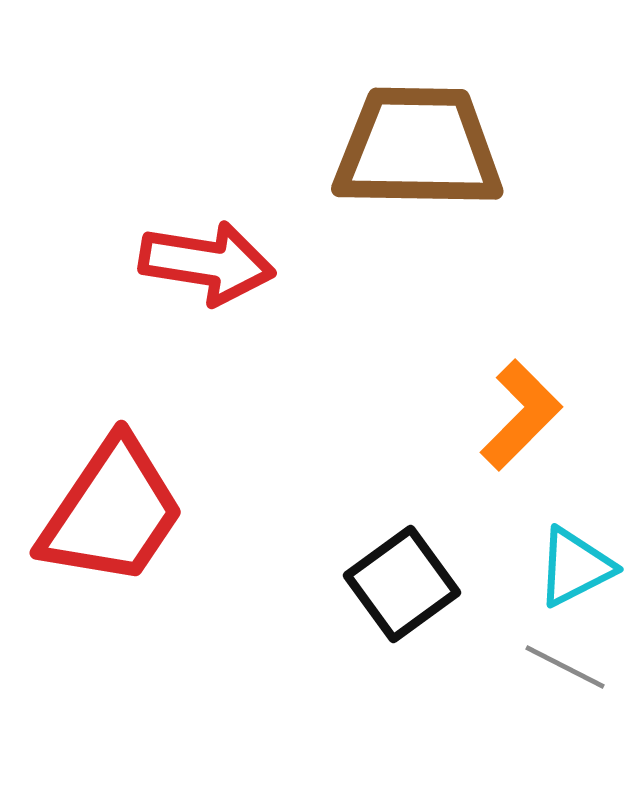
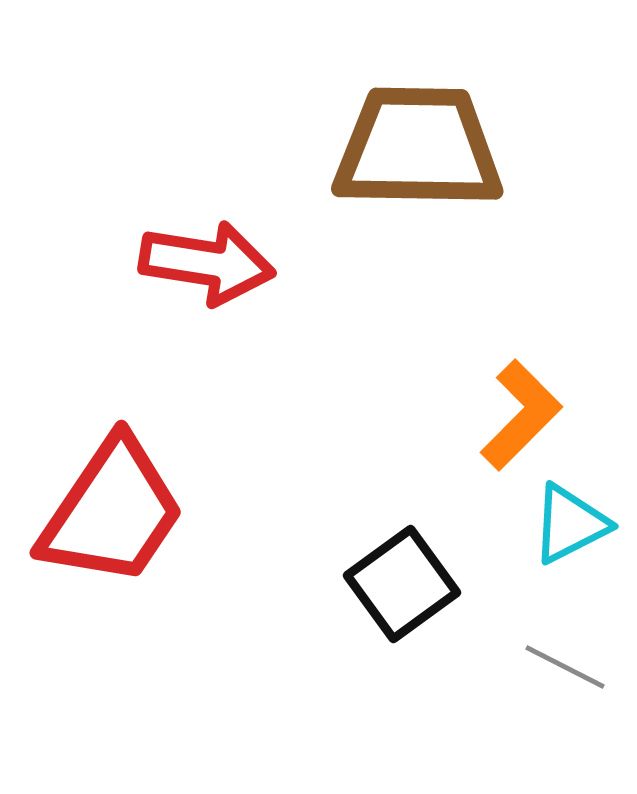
cyan triangle: moved 5 px left, 43 px up
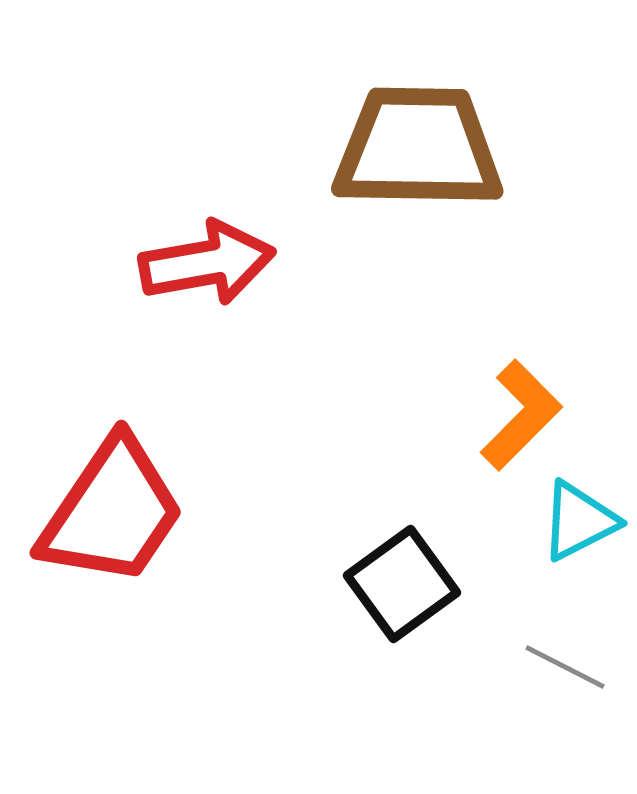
red arrow: rotated 19 degrees counterclockwise
cyan triangle: moved 9 px right, 3 px up
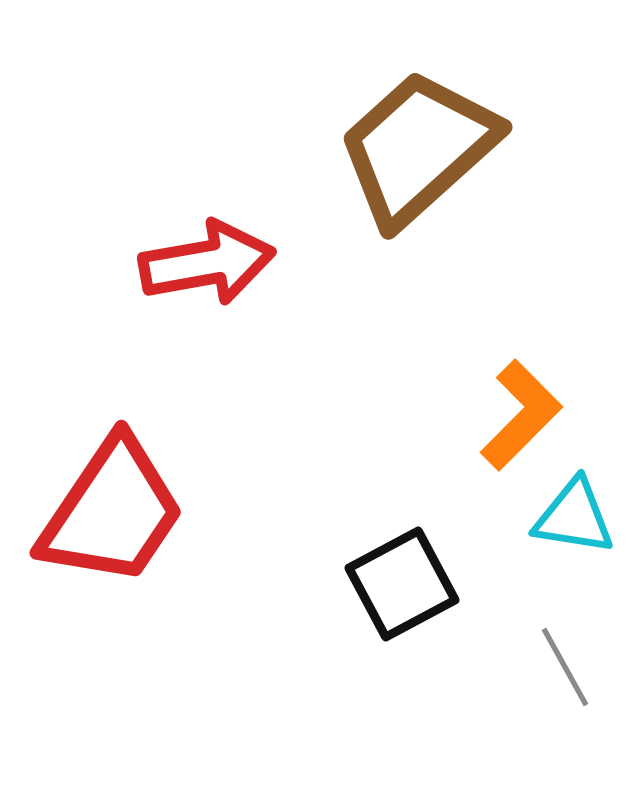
brown trapezoid: rotated 43 degrees counterclockwise
cyan triangle: moved 5 px left, 4 px up; rotated 36 degrees clockwise
black square: rotated 8 degrees clockwise
gray line: rotated 34 degrees clockwise
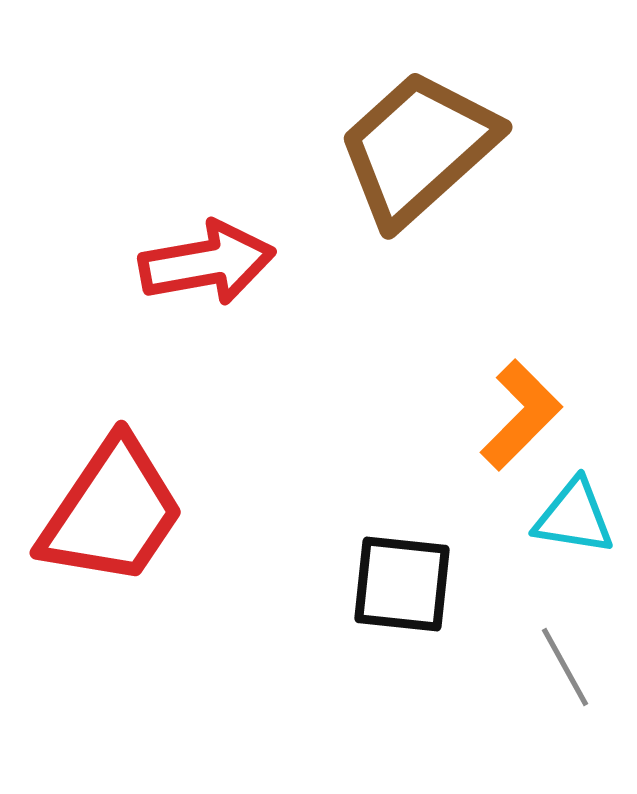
black square: rotated 34 degrees clockwise
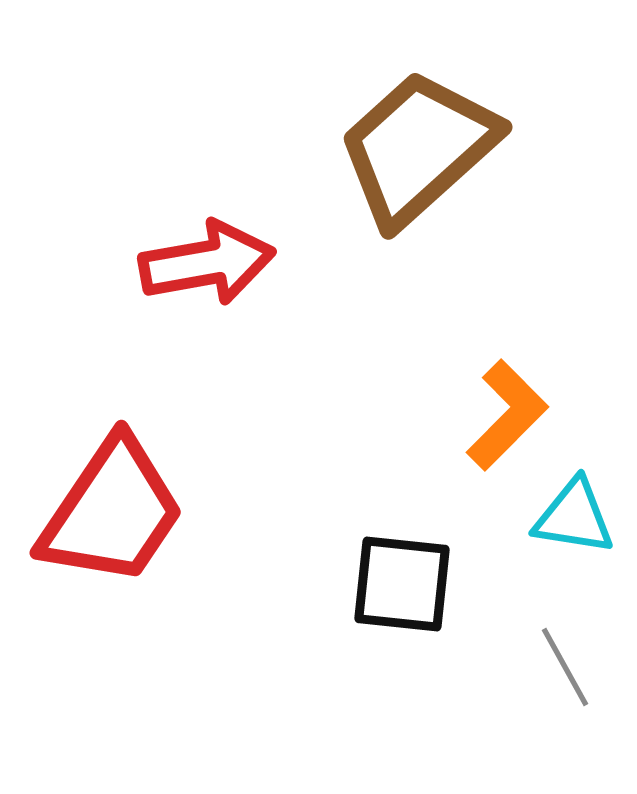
orange L-shape: moved 14 px left
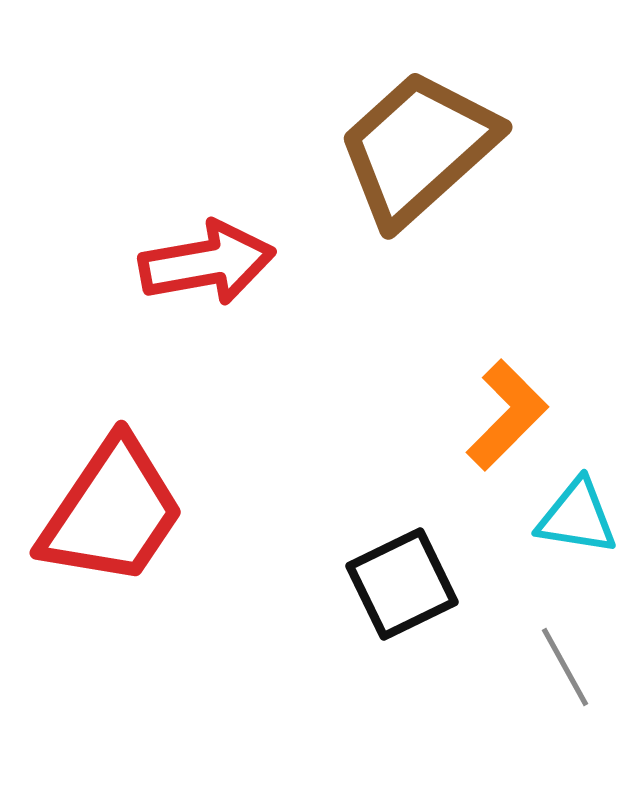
cyan triangle: moved 3 px right
black square: rotated 32 degrees counterclockwise
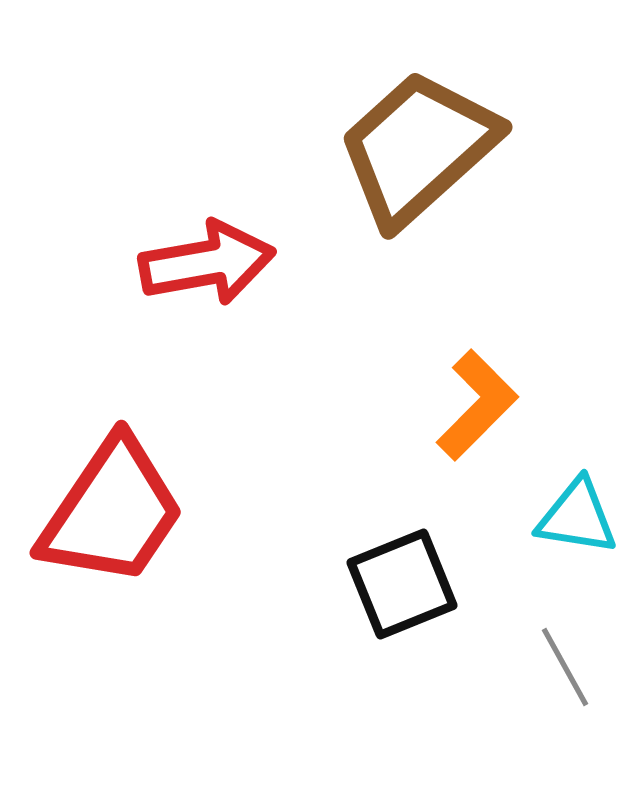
orange L-shape: moved 30 px left, 10 px up
black square: rotated 4 degrees clockwise
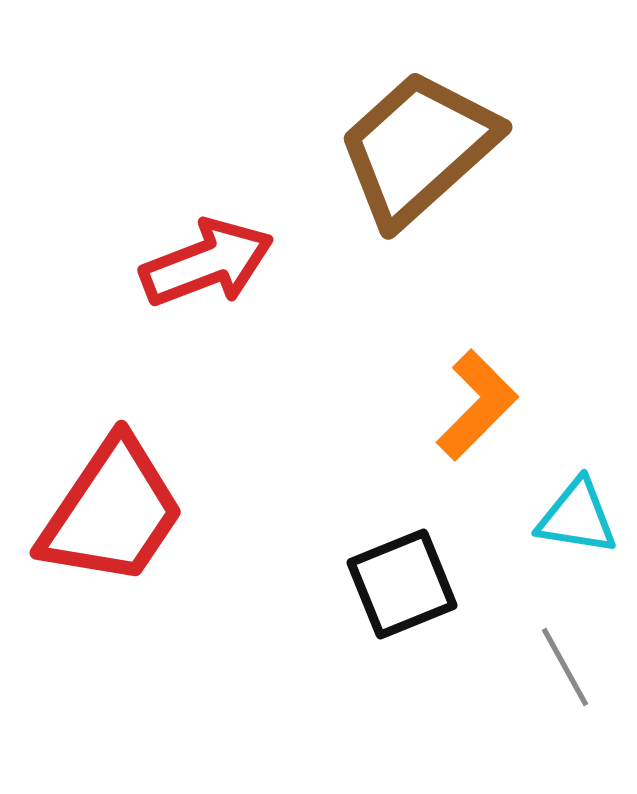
red arrow: rotated 11 degrees counterclockwise
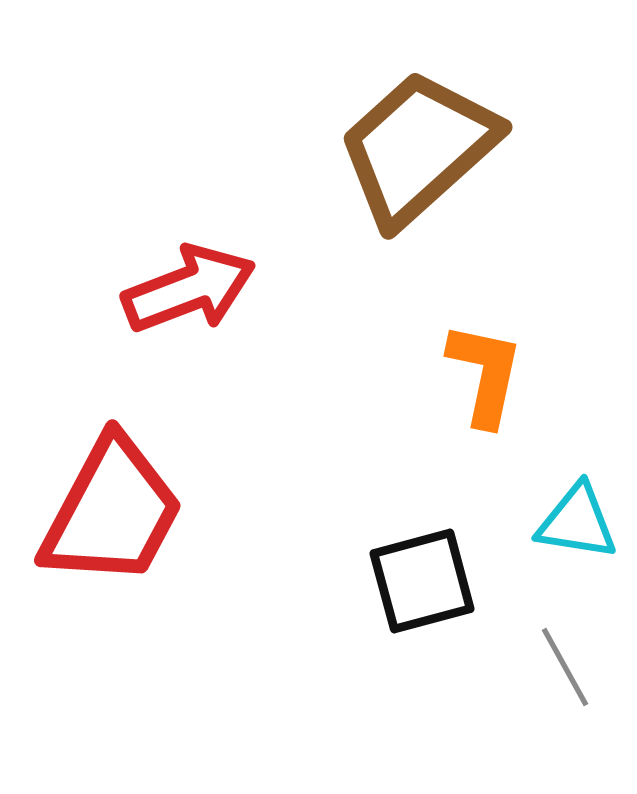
red arrow: moved 18 px left, 26 px down
orange L-shape: moved 8 px right, 31 px up; rotated 33 degrees counterclockwise
red trapezoid: rotated 6 degrees counterclockwise
cyan triangle: moved 5 px down
black square: moved 20 px right, 3 px up; rotated 7 degrees clockwise
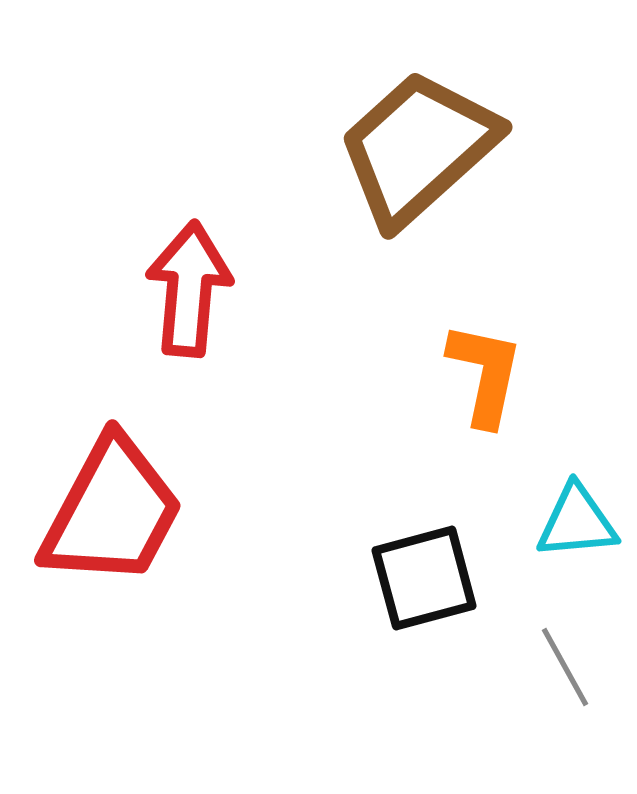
red arrow: rotated 64 degrees counterclockwise
cyan triangle: rotated 14 degrees counterclockwise
black square: moved 2 px right, 3 px up
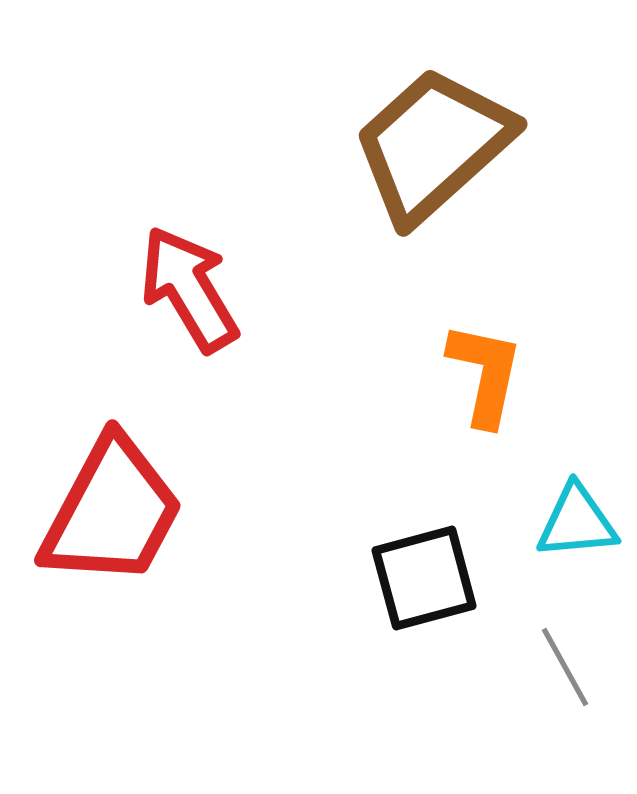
brown trapezoid: moved 15 px right, 3 px up
red arrow: rotated 36 degrees counterclockwise
